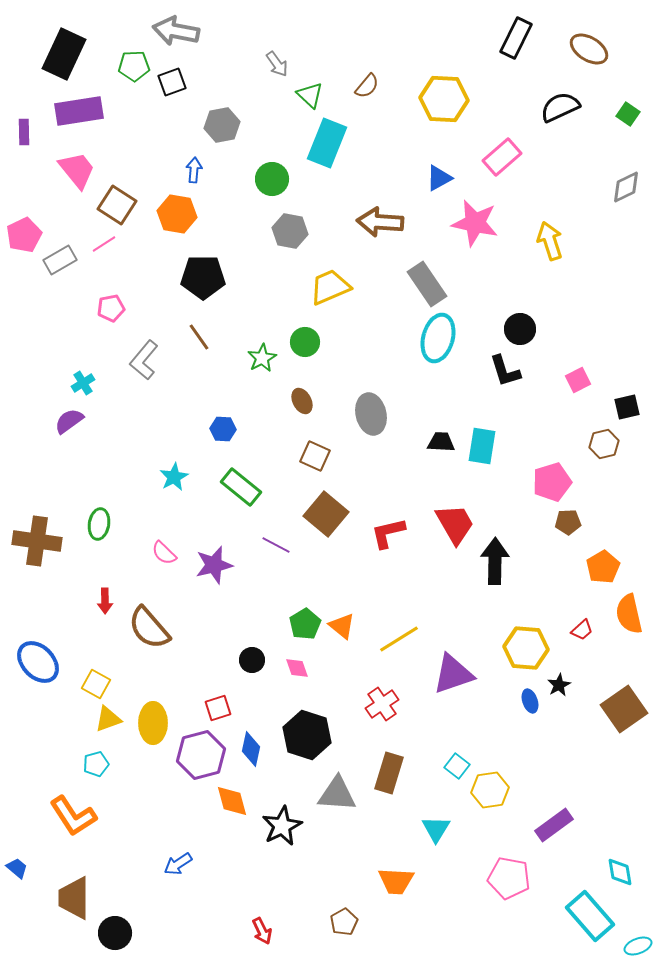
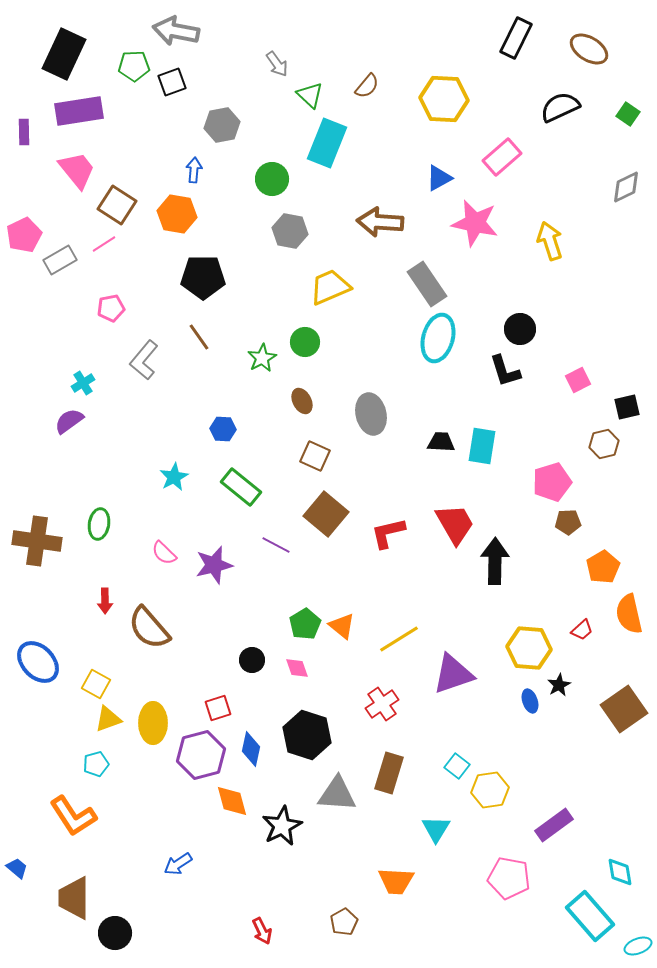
yellow hexagon at (526, 648): moved 3 px right
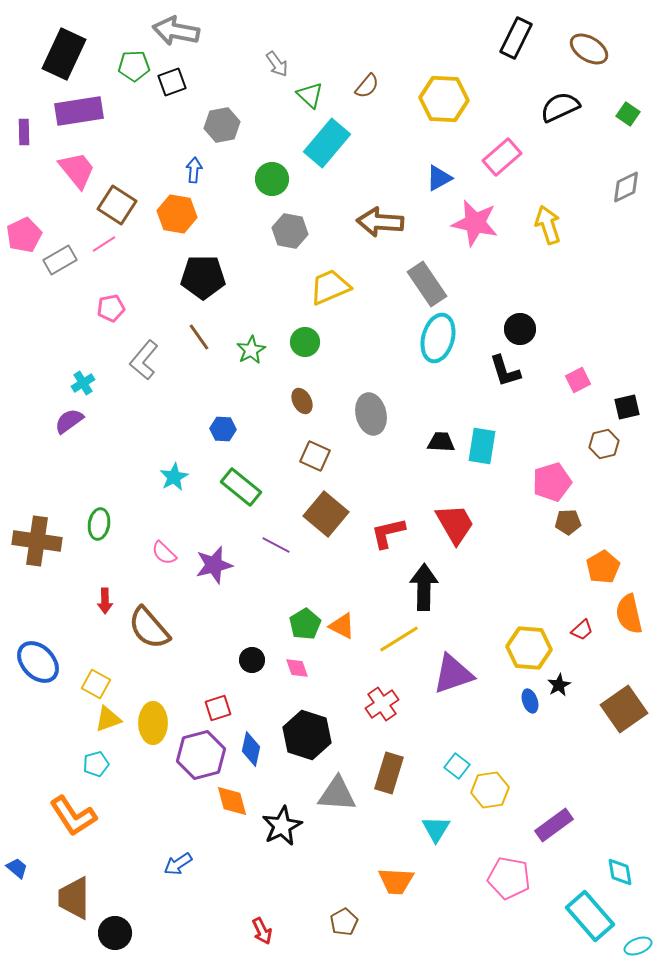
cyan rectangle at (327, 143): rotated 18 degrees clockwise
yellow arrow at (550, 241): moved 2 px left, 16 px up
green star at (262, 358): moved 11 px left, 8 px up
black arrow at (495, 561): moved 71 px left, 26 px down
orange triangle at (342, 626): rotated 12 degrees counterclockwise
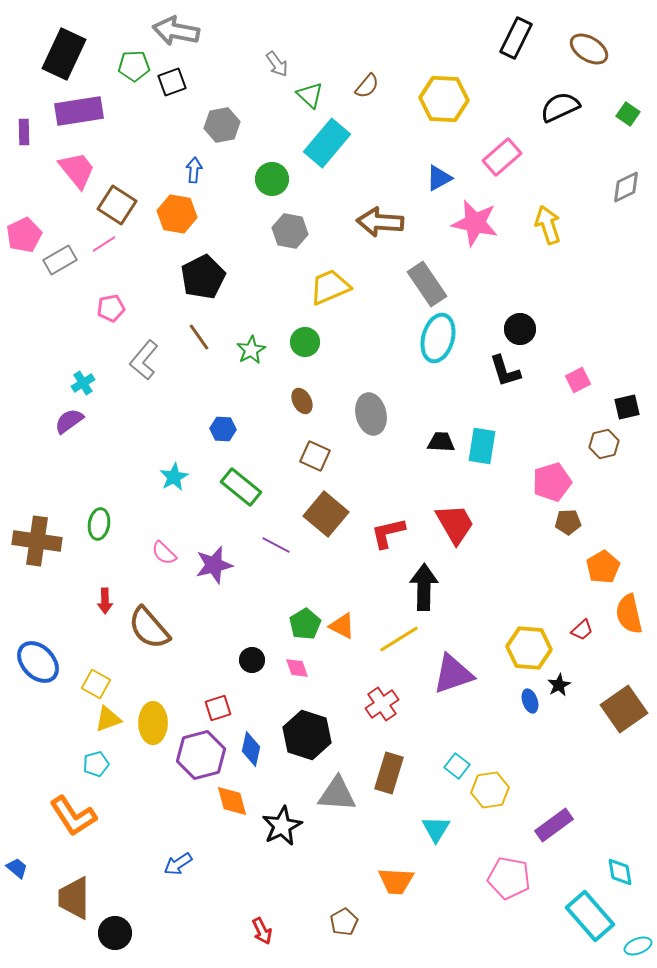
black pentagon at (203, 277): rotated 27 degrees counterclockwise
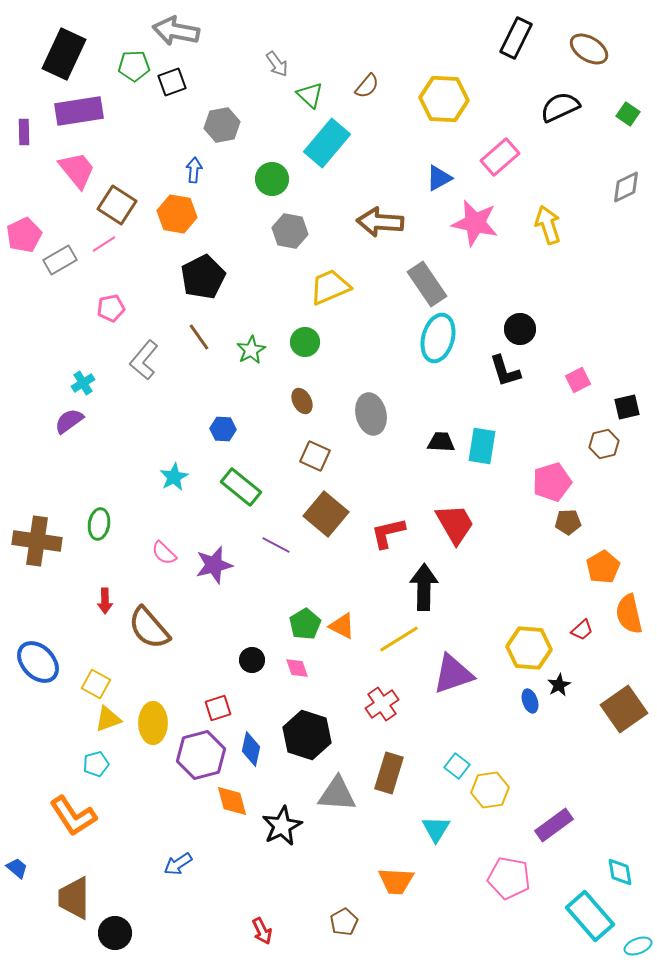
pink rectangle at (502, 157): moved 2 px left
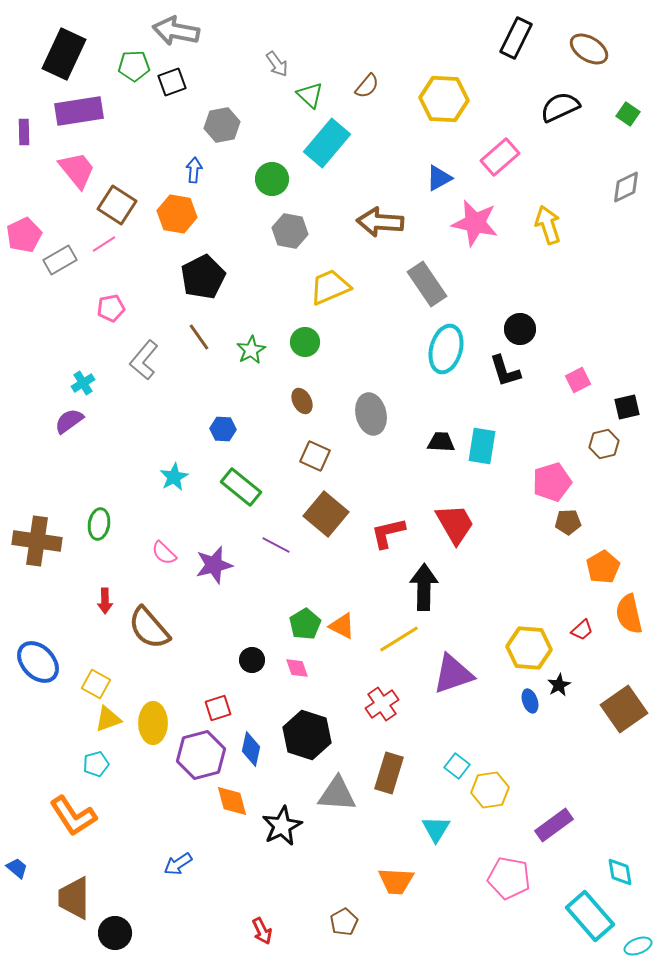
cyan ellipse at (438, 338): moved 8 px right, 11 px down
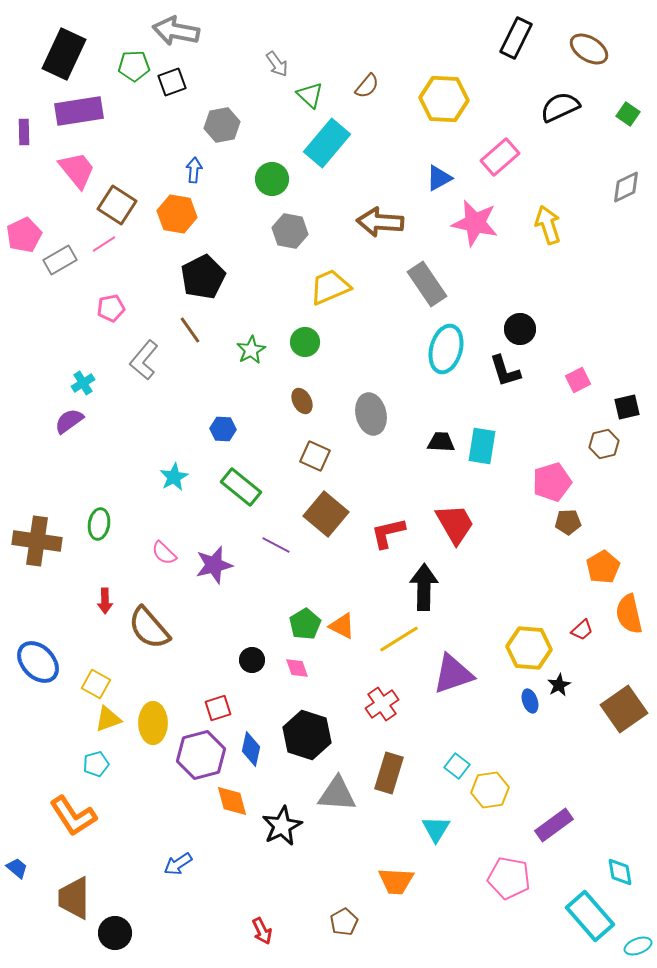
brown line at (199, 337): moved 9 px left, 7 px up
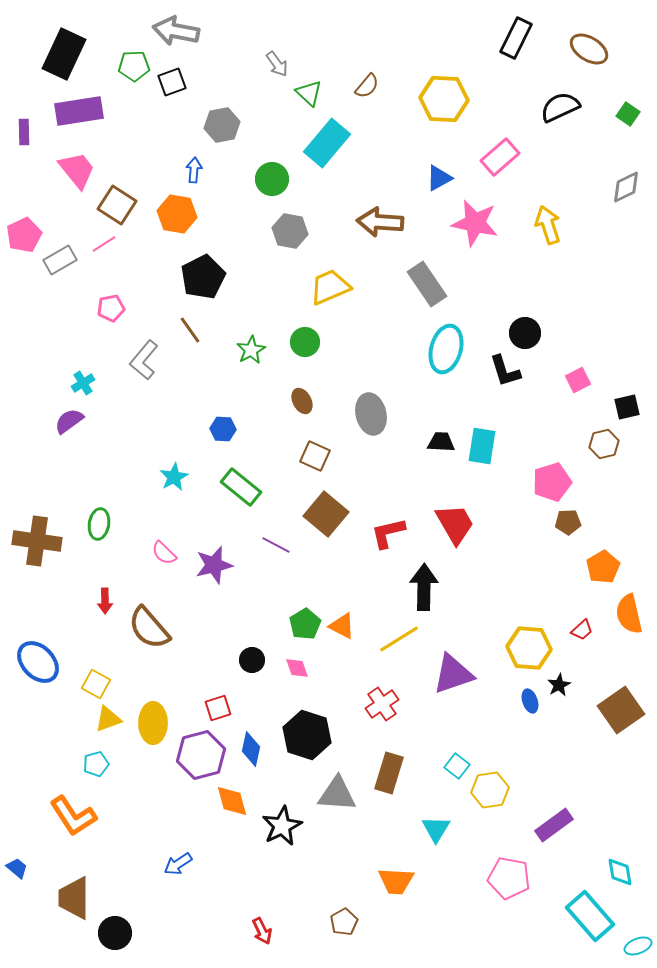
green triangle at (310, 95): moved 1 px left, 2 px up
black circle at (520, 329): moved 5 px right, 4 px down
brown square at (624, 709): moved 3 px left, 1 px down
